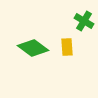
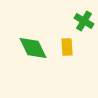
green diamond: rotated 28 degrees clockwise
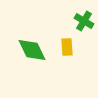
green diamond: moved 1 px left, 2 px down
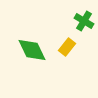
yellow rectangle: rotated 42 degrees clockwise
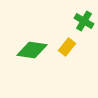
green diamond: rotated 56 degrees counterclockwise
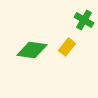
green cross: moved 1 px up
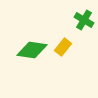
yellow rectangle: moved 4 px left
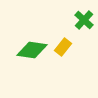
green cross: rotated 12 degrees clockwise
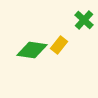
yellow rectangle: moved 4 px left, 2 px up
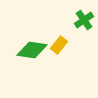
green cross: rotated 12 degrees clockwise
